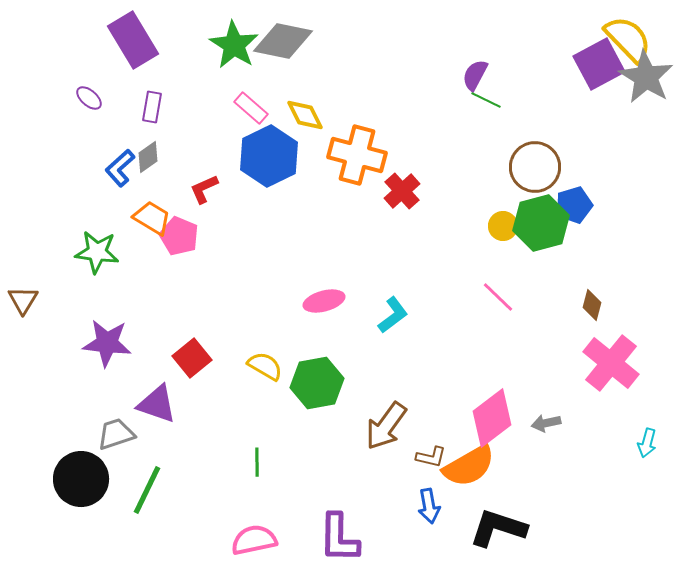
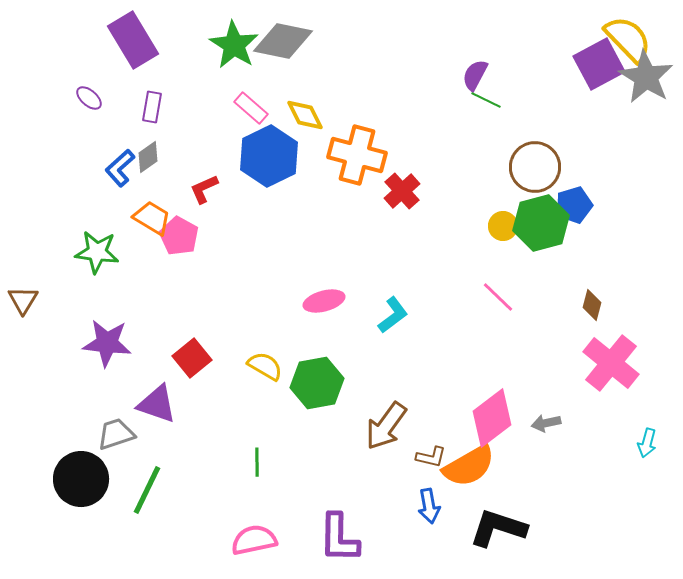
pink pentagon at (179, 236): rotated 6 degrees clockwise
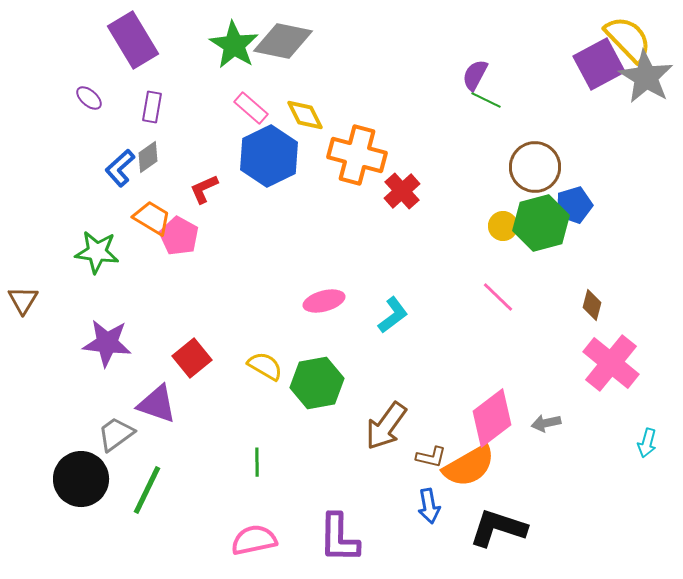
gray trapezoid at (116, 434): rotated 18 degrees counterclockwise
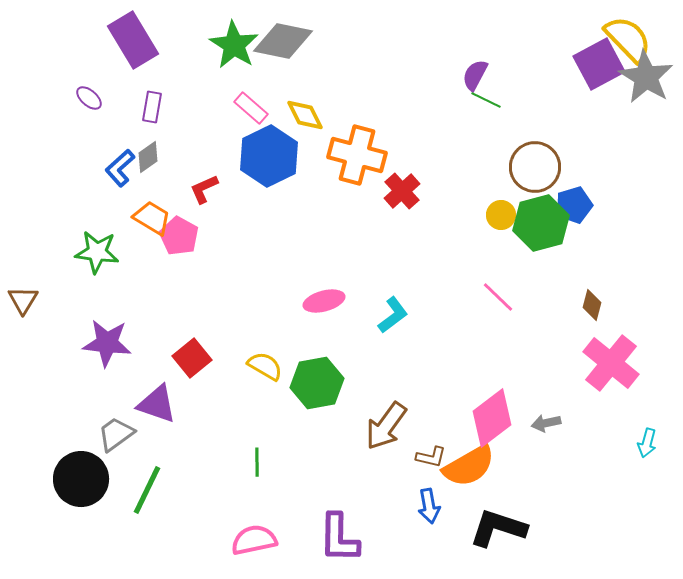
yellow circle at (503, 226): moved 2 px left, 11 px up
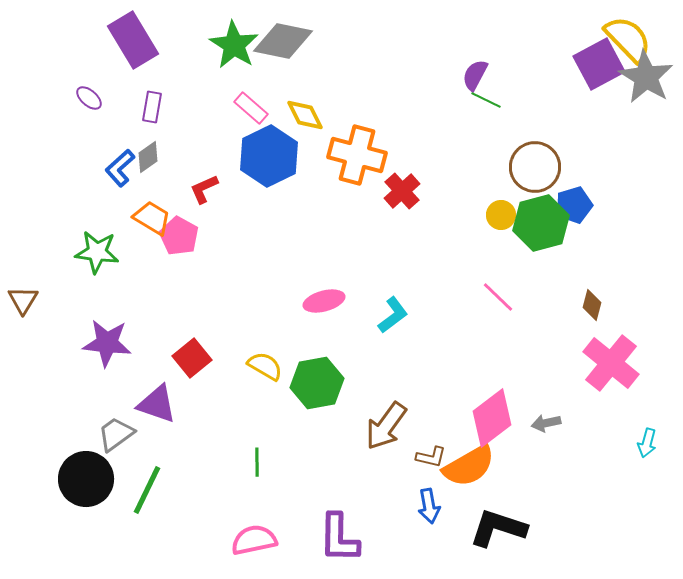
black circle at (81, 479): moved 5 px right
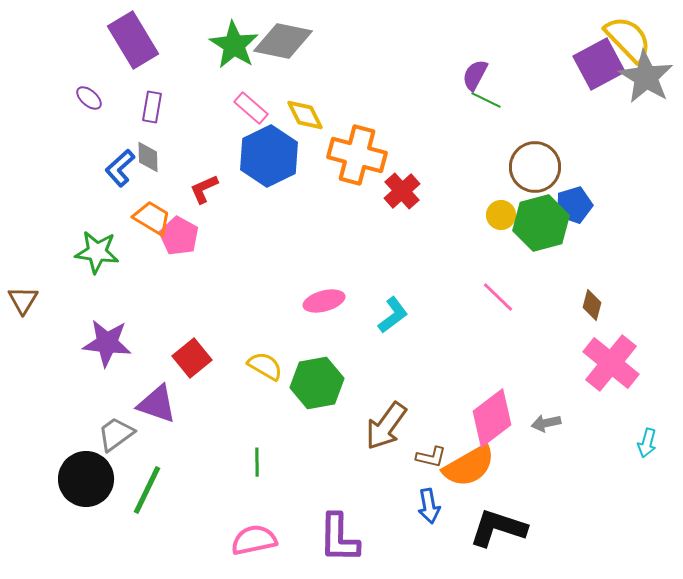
gray diamond at (148, 157): rotated 56 degrees counterclockwise
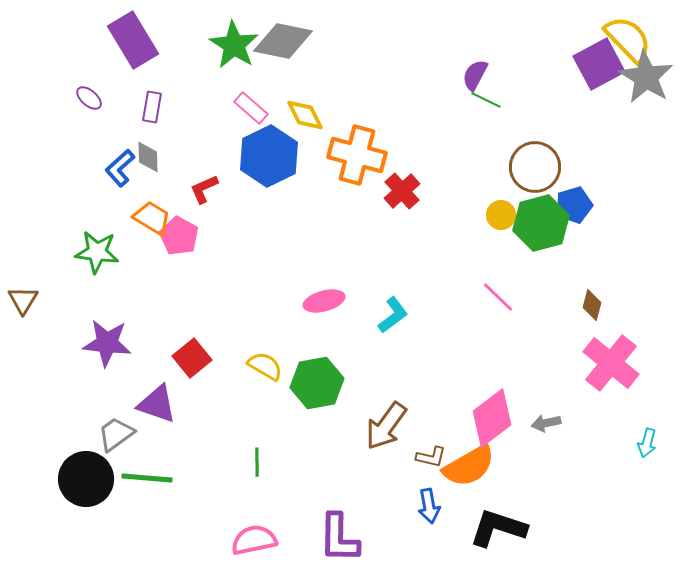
green line at (147, 490): moved 12 px up; rotated 69 degrees clockwise
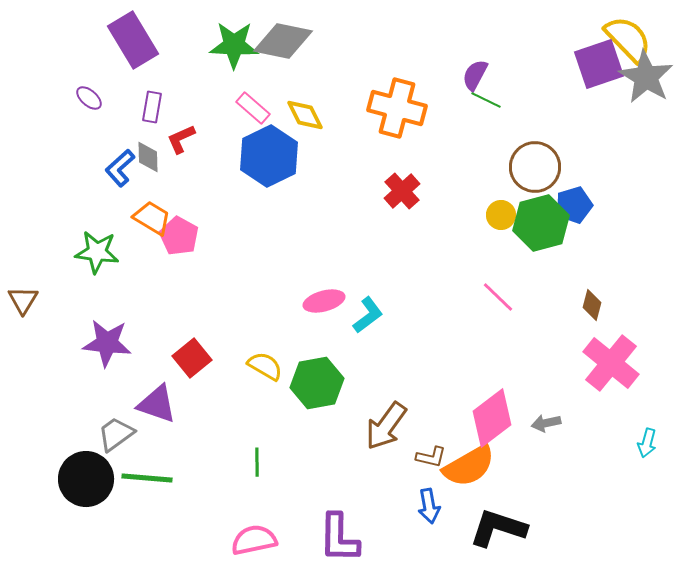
green star at (234, 45): rotated 30 degrees counterclockwise
purple square at (599, 64): rotated 9 degrees clockwise
pink rectangle at (251, 108): moved 2 px right
orange cross at (357, 155): moved 40 px right, 47 px up
red L-shape at (204, 189): moved 23 px left, 50 px up
cyan L-shape at (393, 315): moved 25 px left
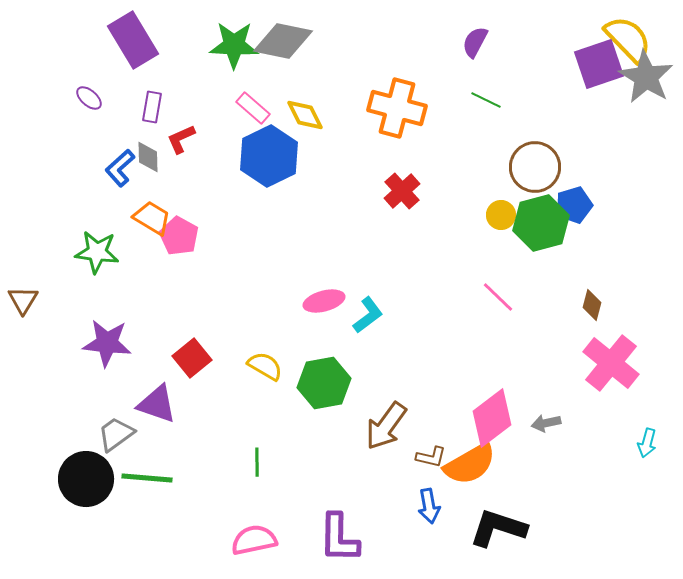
purple semicircle at (475, 75): moved 33 px up
green hexagon at (317, 383): moved 7 px right
orange semicircle at (469, 466): moved 1 px right, 2 px up
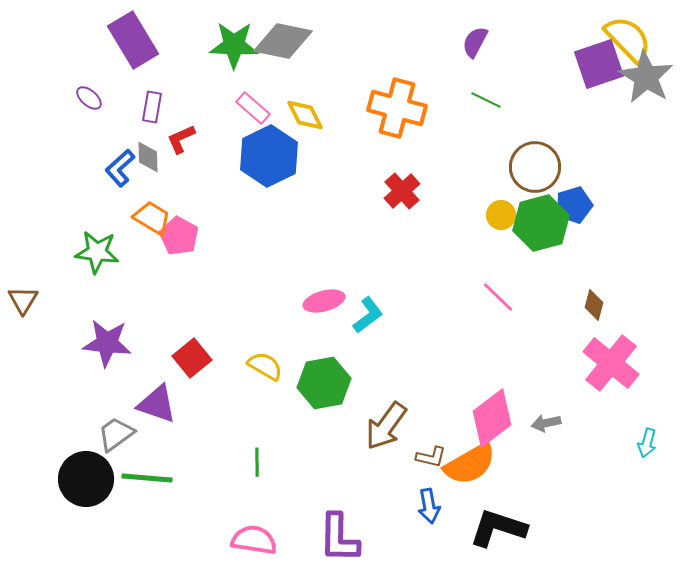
brown diamond at (592, 305): moved 2 px right
pink semicircle at (254, 540): rotated 21 degrees clockwise
